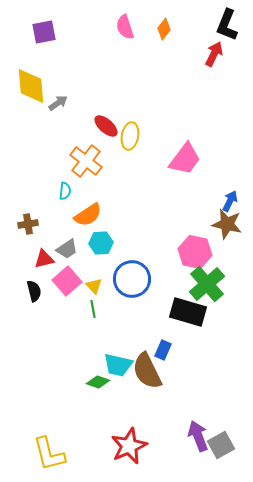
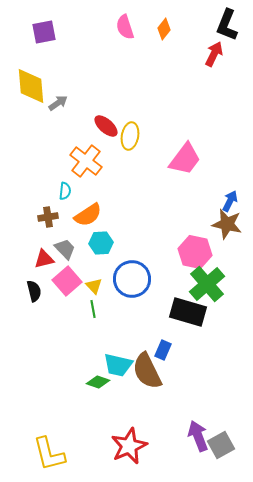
brown cross: moved 20 px right, 7 px up
gray trapezoid: moved 2 px left; rotated 100 degrees counterclockwise
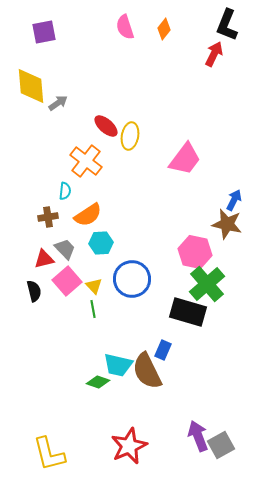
blue arrow: moved 4 px right, 1 px up
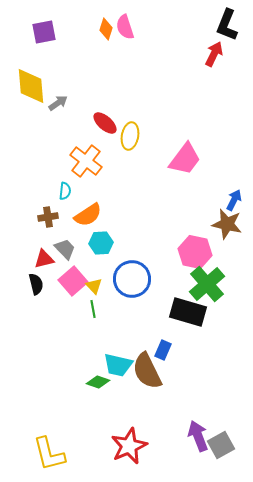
orange diamond: moved 58 px left; rotated 20 degrees counterclockwise
red ellipse: moved 1 px left, 3 px up
pink square: moved 6 px right
black semicircle: moved 2 px right, 7 px up
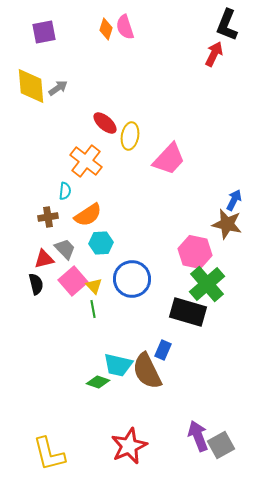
gray arrow: moved 15 px up
pink trapezoid: moved 16 px left; rotated 6 degrees clockwise
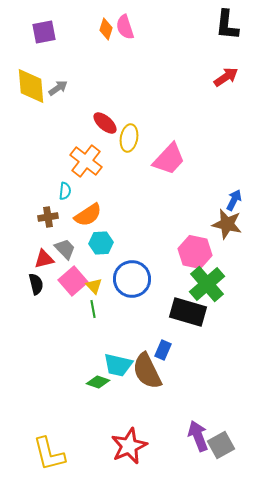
black L-shape: rotated 16 degrees counterclockwise
red arrow: moved 12 px right, 23 px down; rotated 30 degrees clockwise
yellow ellipse: moved 1 px left, 2 px down
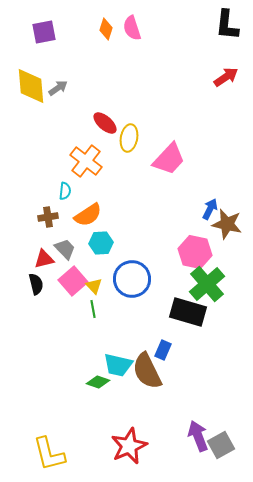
pink semicircle: moved 7 px right, 1 px down
blue arrow: moved 24 px left, 9 px down
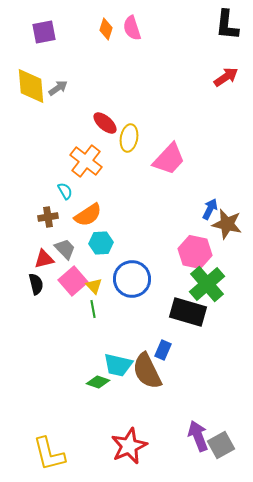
cyan semicircle: rotated 36 degrees counterclockwise
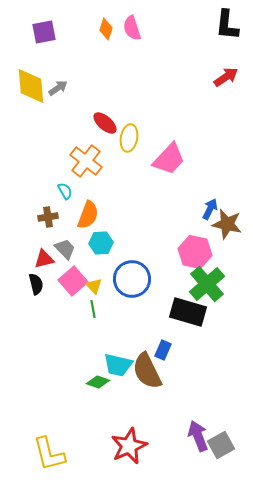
orange semicircle: rotated 36 degrees counterclockwise
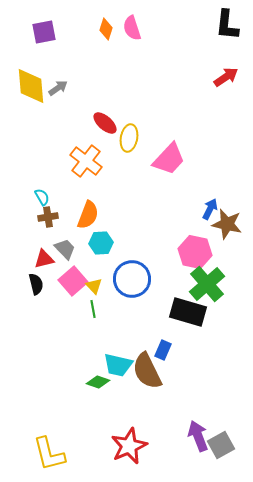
cyan semicircle: moved 23 px left, 6 px down
